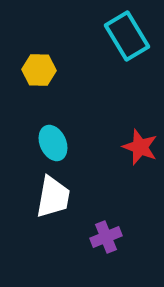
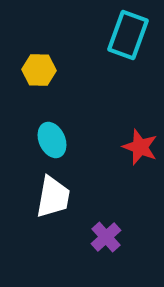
cyan rectangle: moved 1 px right, 1 px up; rotated 51 degrees clockwise
cyan ellipse: moved 1 px left, 3 px up
purple cross: rotated 20 degrees counterclockwise
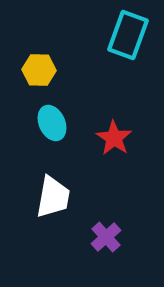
cyan ellipse: moved 17 px up
red star: moved 26 px left, 9 px up; rotated 12 degrees clockwise
